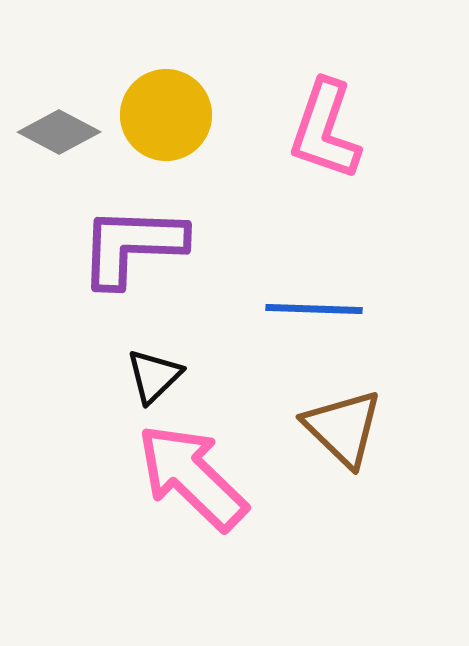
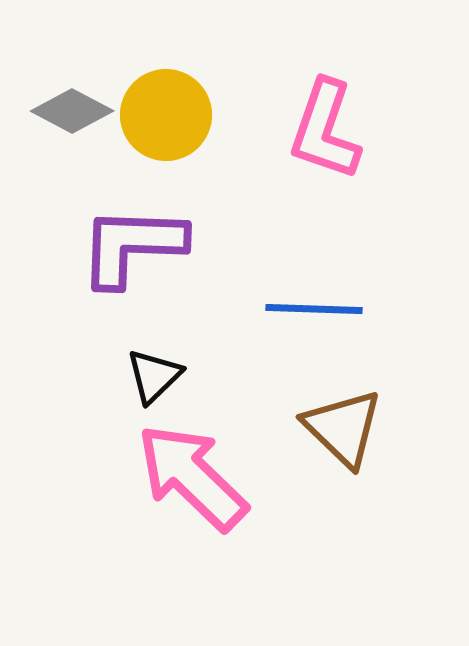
gray diamond: moved 13 px right, 21 px up
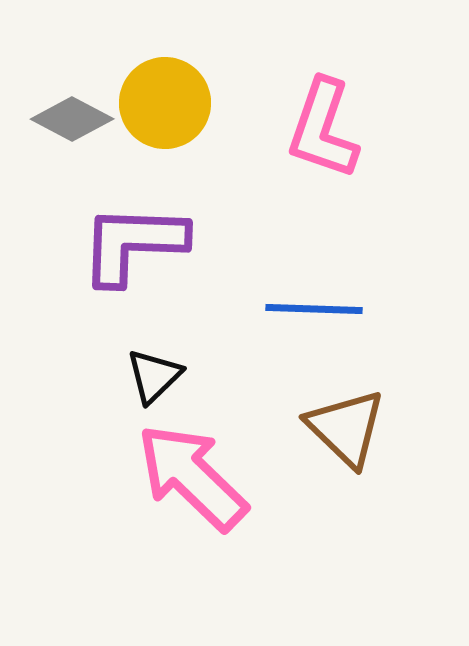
gray diamond: moved 8 px down
yellow circle: moved 1 px left, 12 px up
pink L-shape: moved 2 px left, 1 px up
purple L-shape: moved 1 px right, 2 px up
brown triangle: moved 3 px right
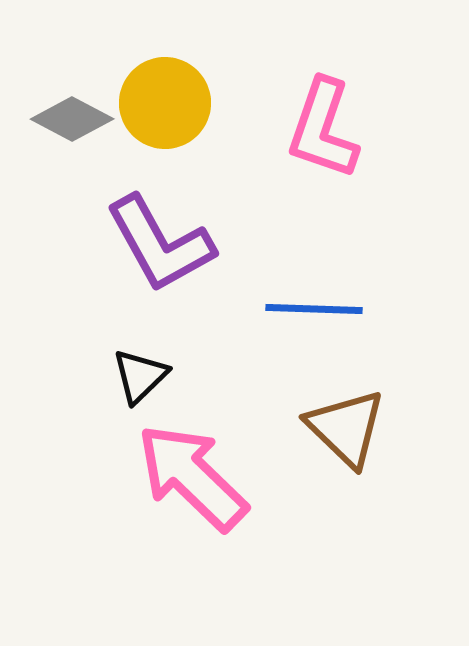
purple L-shape: moved 27 px right; rotated 121 degrees counterclockwise
black triangle: moved 14 px left
